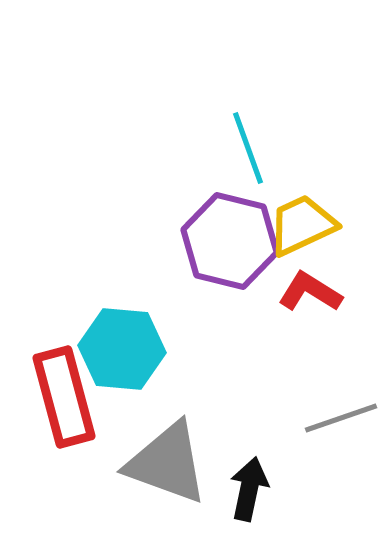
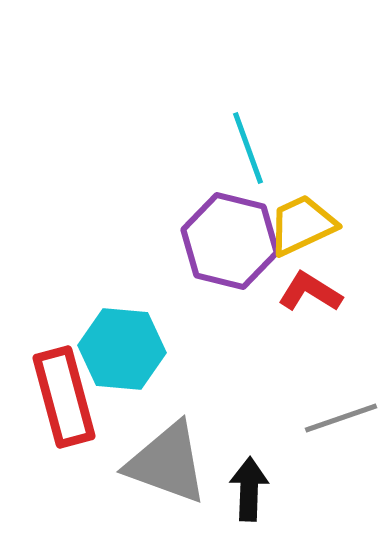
black arrow: rotated 10 degrees counterclockwise
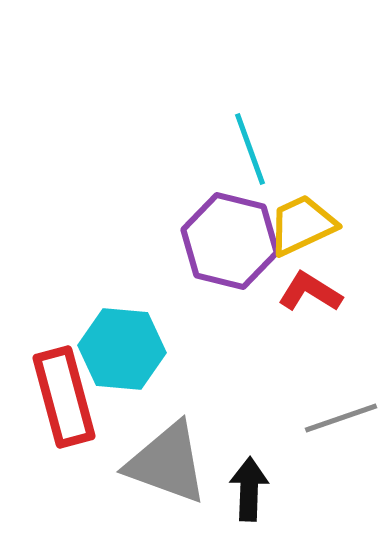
cyan line: moved 2 px right, 1 px down
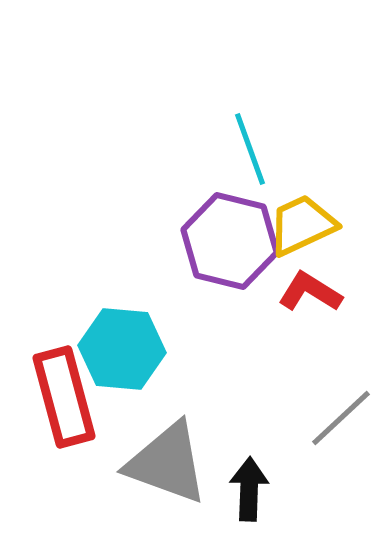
gray line: rotated 24 degrees counterclockwise
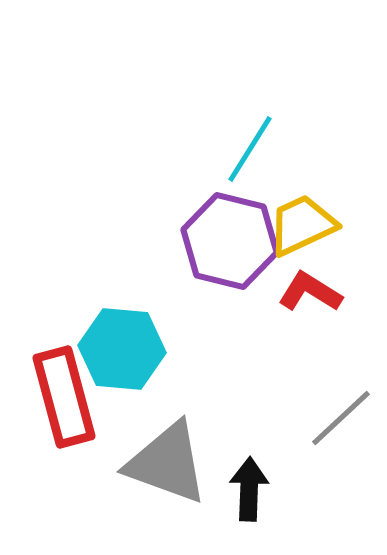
cyan line: rotated 52 degrees clockwise
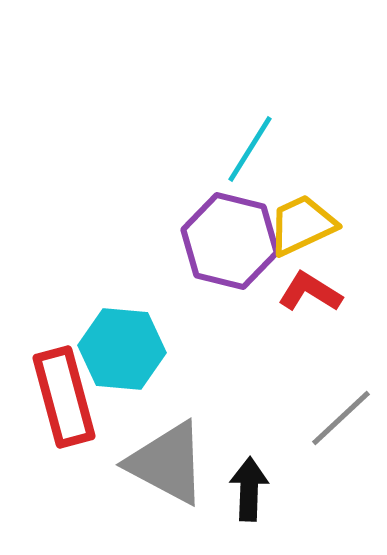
gray triangle: rotated 8 degrees clockwise
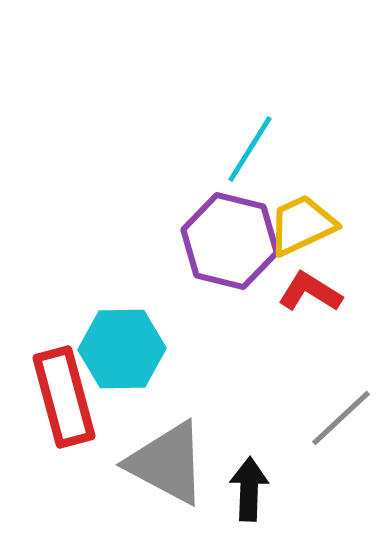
cyan hexagon: rotated 6 degrees counterclockwise
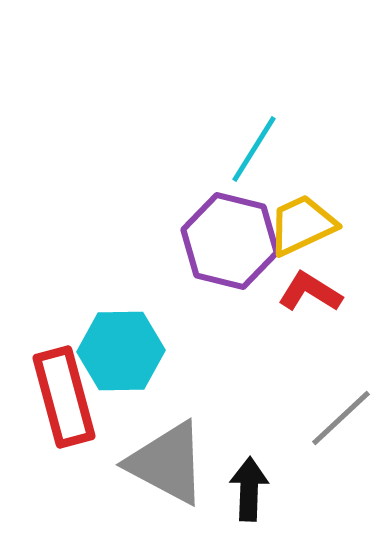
cyan line: moved 4 px right
cyan hexagon: moved 1 px left, 2 px down
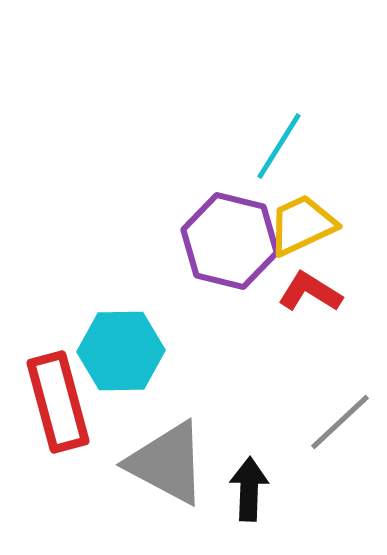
cyan line: moved 25 px right, 3 px up
red rectangle: moved 6 px left, 5 px down
gray line: moved 1 px left, 4 px down
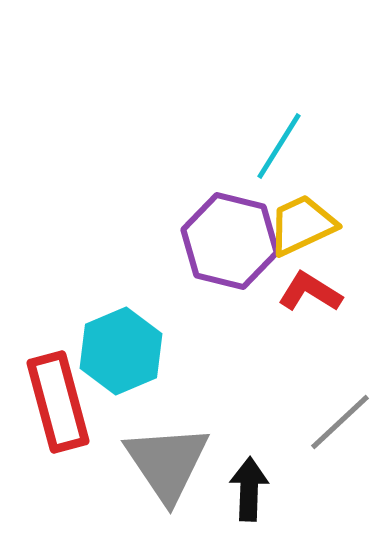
cyan hexagon: rotated 22 degrees counterclockwise
gray triangle: rotated 28 degrees clockwise
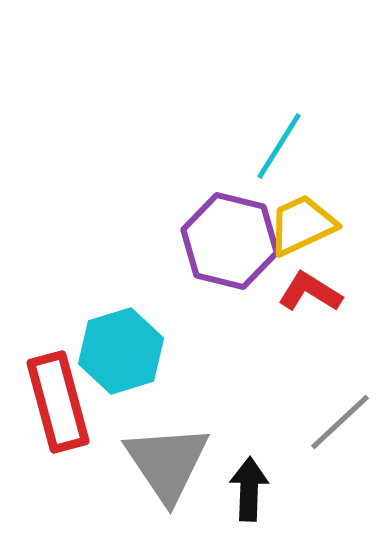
cyan hexagon: rotated 6 degrees clockwise
